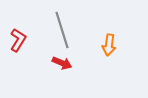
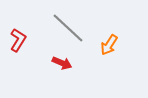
gray line: moved 6 px right, 2 px up; rotated 30 degrees counterclockwise
orange arrow: rotated 25 degrees clockwise
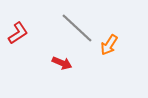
gray line: moved 9 px right
red L-shape: moved 7 px up; rotated 25 degrees clockwise
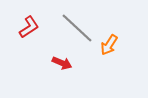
red L-shape: moved 11 px right, 6 px up
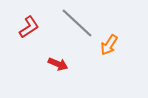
gray line: moved 5 px up
red arrow: moved 4 px left, 1 px down
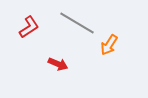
gray line: rotated 12 degrees counterclockwise
